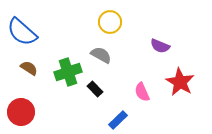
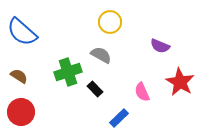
brown semicircle: moved 10 px left, 8 px down
blue rectangle: moved 1 px right, 2 px up
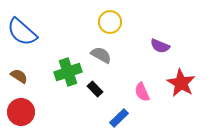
red star: moved 1 px right, 1 px down
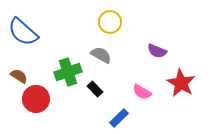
blue semicircle: moved 1 px right
purple semicircle: moved 3 px left, 5 px down
pink semicircle: rotated 36 degrees counterclockwise
red circle: moved 15 px right, 13 px up
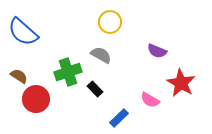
pink semicircle: moved 8 px right, 8 px down
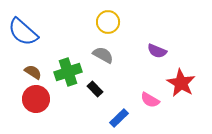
yellow circle: moved 2 px left
gray semicircle: moved 2 px right
brown semicircle: moved 14 px right, 4 px up
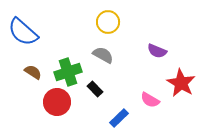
red circle: moved 21 px right, 3 px down
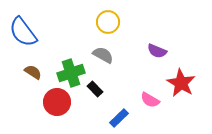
blue semicircle: rotated 12 degrees clockwise
green cross: moved 3 px right, 1 px down
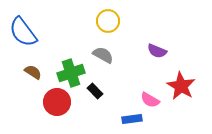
yellow circle: moved 1 px up
red star: moved 3 px down
black rectangle: moved 2 px down
blue rectangle: moved 13 px right, 1 px down; rotated 36 degrees clockwise
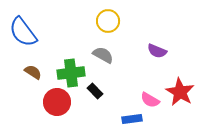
green cross: rotated 12 degrees clockwise
red star: moved 1 px left, 6 px down
